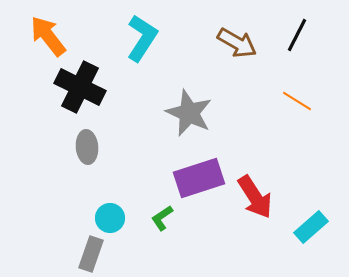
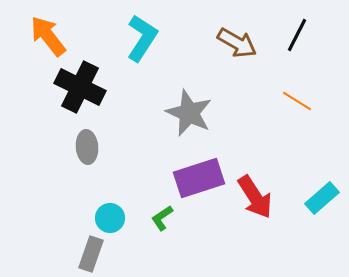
cyan rectangle: moved 11 px right, 29 px up
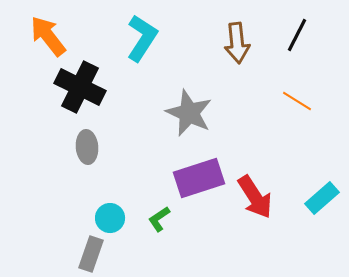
brown arrow: rotated 54 degrees clockwise
green L-shape: moved 3 px left, 1 px down
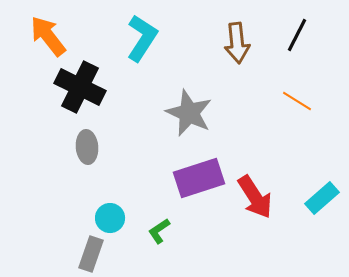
green L-shape: moved 12 px down
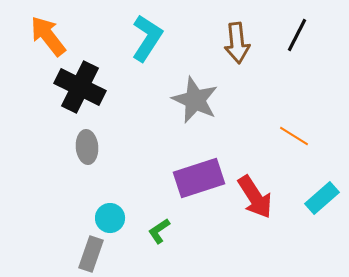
cyan L-shape: moved 5 px right
orange line: moved 3 px left, 35 px down
gray star: moved 6 px right, 13 px up
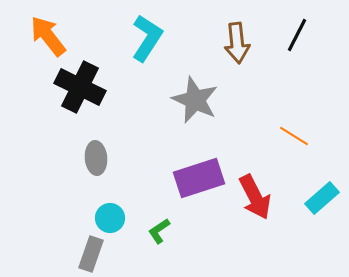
gray ellipse: moved 9 px right, 11 px down
red arrow: rotated 6 degrees clockwise
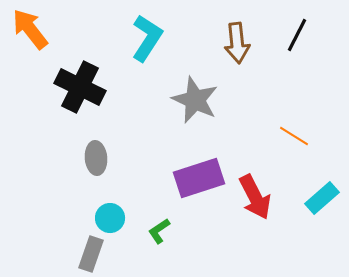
orange arrow: moved 18 px left, 7 px up
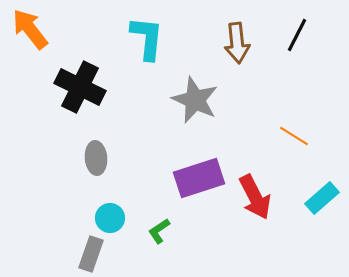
cyan L-shape: rotated 27 degrees counterclockwise
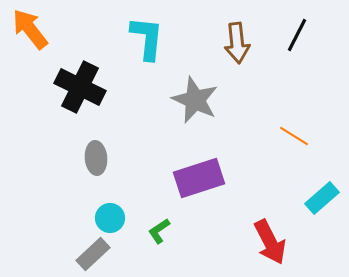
red arrow: moved 15 px right, 45 px down
gray rectangle: moved 2 px right; rotated 28 degrees clockwise
